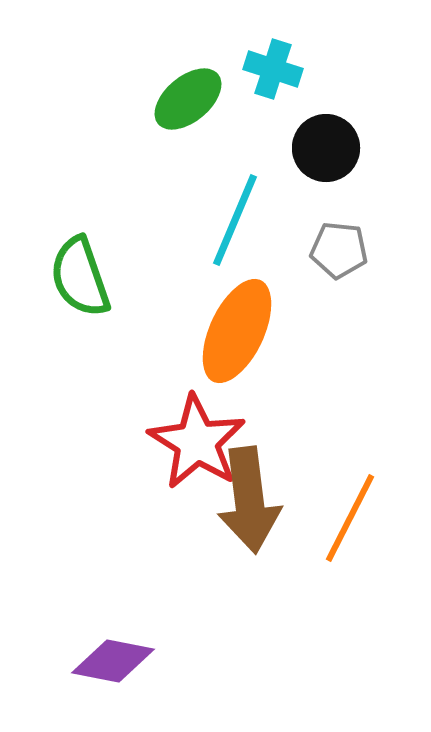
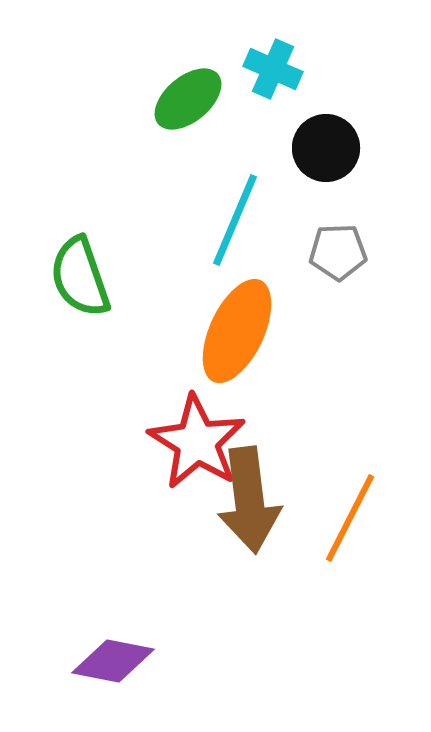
cyan cross: rotated 6 degrees clockwise
gray pentagon: moved 1 px left, 2 px down; rotated 8 degrees counterclockwise
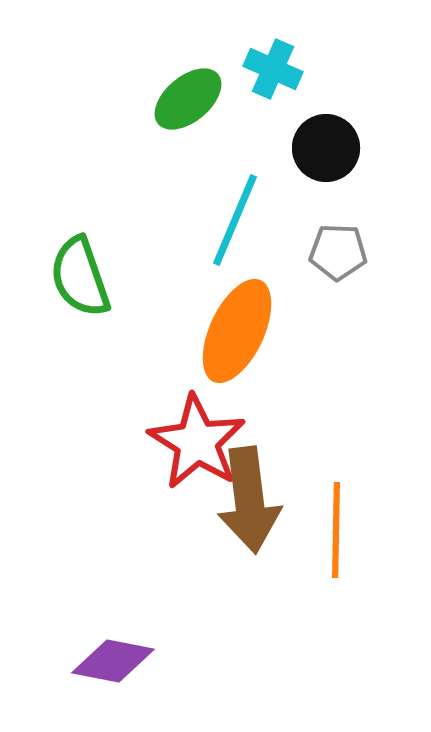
gray pentagon: rotated 4 degrees clockwise
orange line: moved 14 px left, 12 px down; rotated 26 degrees counterclockwise
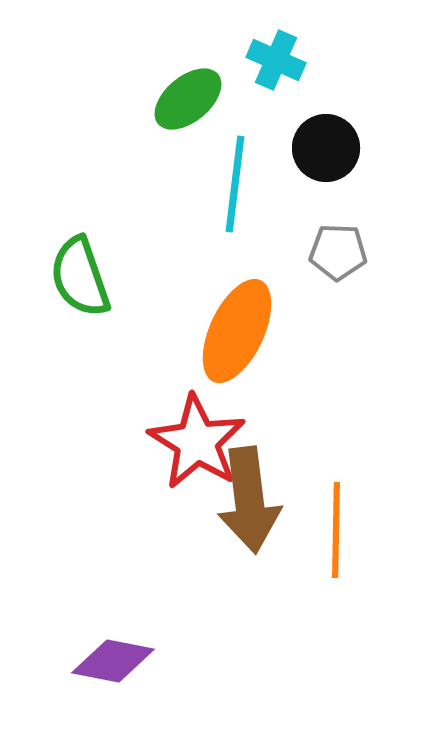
cyan cross: moved 3 px right, 9 px up
cyan line: moved 36 px up; rotated 16 degrees counterclockwise
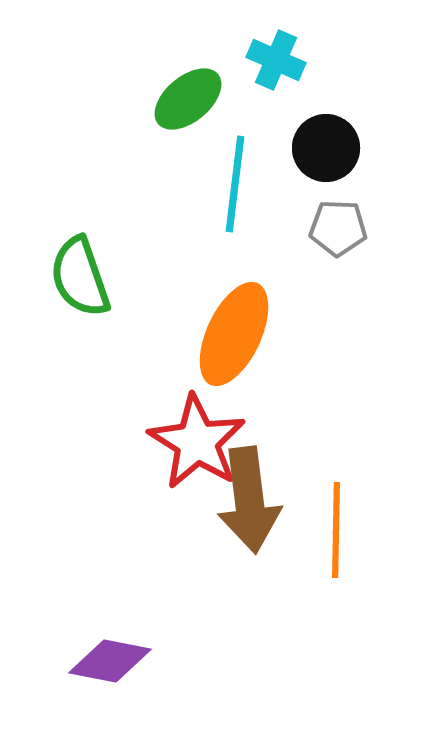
gray pentagon: moved 24 px up
orange ellipse: moved 3 px left, 3 px down
purple diamond: moved 3 px left
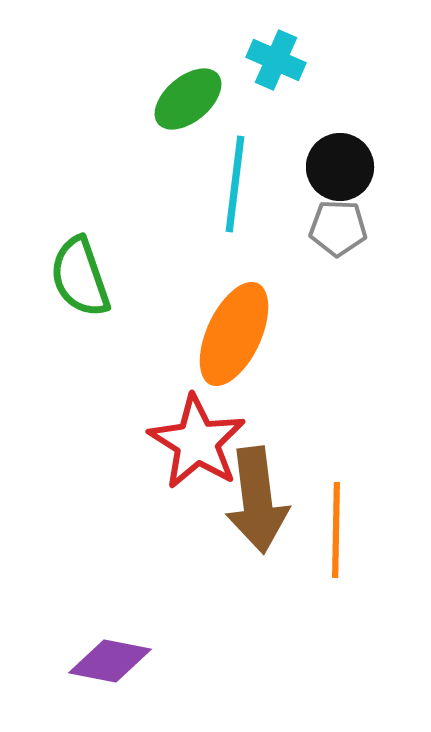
black circle: moved 14 px right, 19 px down
brown arrow: moved 8 px right
